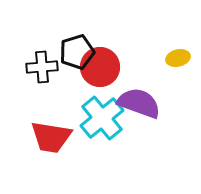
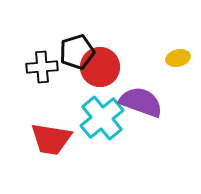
purple semicircle: moved 2 px right, 1 px up
red trapezoid: moved 2 px down
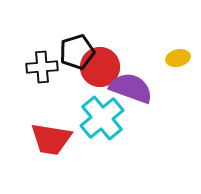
purple semicircle: moved 10 px left, 14 px up
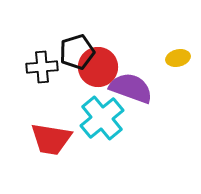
red circle: moved 2 px left
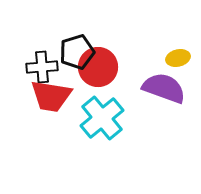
purple semicircle: moved 33 px right
red trapezoid: moved 43 px up
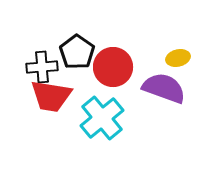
black pentagon: rotated 20 degrees counterclockwise
red circle: moved 15 px right
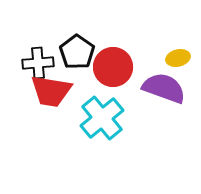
black cross: moved 4 px left, 4 px up
red trapezoid: moved 5 px up
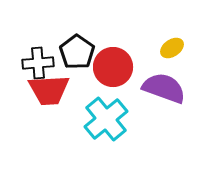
yellow ellipse: moved 6 px left, 10 px up; rotated 20 degrees counterclockwise
red trapezoid: moved 2 px left, 1 px up; rotated 12 degrees counterclockwise
cyan cross: moved 4 px right, 1 px down
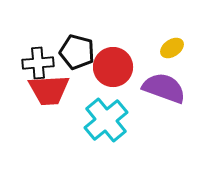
black pentagon: rotated 20 degrees counterclockwise
cyan cross: moved 1 px down
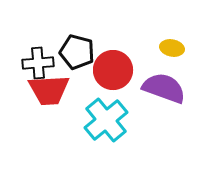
yellow ellipse: rotated 45 degrees clockwise
red circle: moved 3 px down
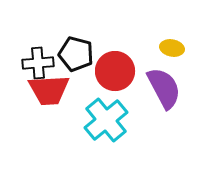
black pentagon: moved 1 px left, 2 px down
red circle: moved 2 px right, 1 px down
purple semicircle: rotated 42 degrees clockwise
